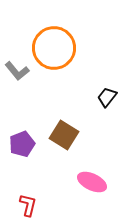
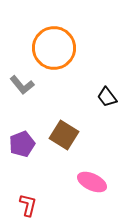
gray L-shape: moved 5 px right, 14 px down
black trapezoid: rotated 75 degrees counterclockwise
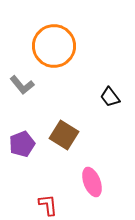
orange circle: moved 2 px up
black trapezoid: moved 3 px right
pink ellipse: rotated 44 degrees clockwise
red L-shape: moved 20 px right; rotated 20 degrees counterclockwise
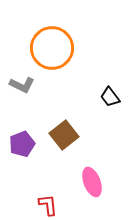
orange circle: moved 2 px left, 2 px down
gray L-shape: rotated 25 degrees counterclockwise
brown square: rotated 20 degrees clockwise
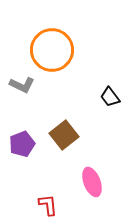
orange circle: moved 2 px down
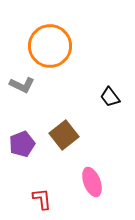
orange circle: moved 2 px left, 4 px up
red L-shape: moved 6 px left, 6 px up
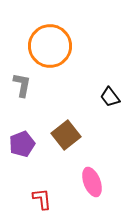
gray L-shape: rotated 105 degrees counterclockwise
brown square: moved 2 px right
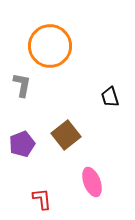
black trapezoid: rotated 20 degrees clockwise
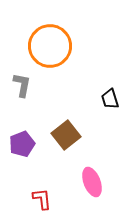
black trapezoid: moved 2 px down
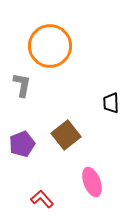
black trapezoid: moved 1 px right, 4 px down; rotated 15 degrees clockwise
red L-shape: rotated 35 degrees counterclockwise
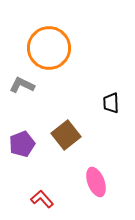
orange circle: moved 1 px left, 2 px down
gray L-shape: rotated 75 degrees counterclockwise
pink ellipse: moved 4 px right
